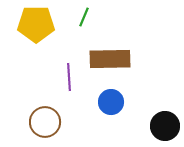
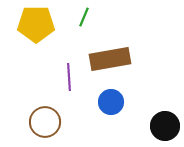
brown rectangle: rotated 9 degrees counterclockwise
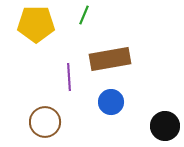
green line: moved 2 px up
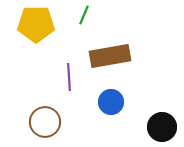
brown rectangle: moved 3 px up
black circle: moved 3 px left, 1 px down
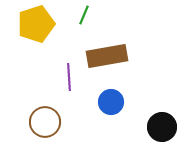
yellow pentagon: rotated 18 degrees counterclockwise
brown rectangle: moved 3 px left
